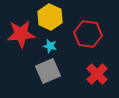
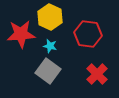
gray square: rotated 30 degrees counterclockwise
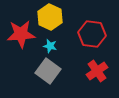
red hexagon: moved 4 px right
red cross: moved 3 px up; rotated 10 degrees clockwise
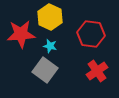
red hexagon: moved 1 px left
gray square: moved 3 px left, 1 px up
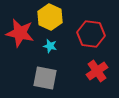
red star: moved 1 px left, 1 px up; rotated 16 degrees clockwise
gray square: moved 8 px down; rotated 25 degrees counterclockwise
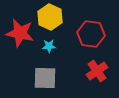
cyan star: moved 1 px left; rotated 16 degrees counterclockwise
gray square: rotated 10 degrees counterclockwise
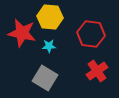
yellow hexagon: rotated 20 degrees counterclockwise
red star: moved 2 px right
gray square: rotated 30 degrees clockwise
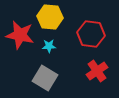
red star: moved 2 px left, 2 px down
